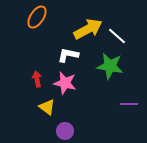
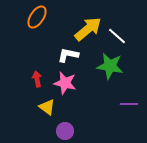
yellow arrow: rotated 12 degrees counterclockwise
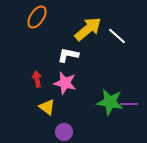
green star: moved 36 px down
purple circle: moved 1 px left, 1 px down
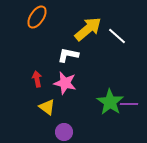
green star: rotated 24 degrees clockwise
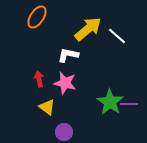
red arrow: moved 2 px right
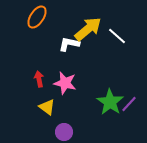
white L-shape: moved 1 px right, 11 px up
purple line: rotated 48 degrees counterclockwise
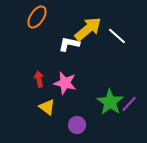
purple circle: moved 13 px right, 7 px up
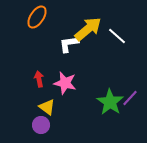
white L-shape: rotated 20 degrees counterclockwise
purple line: moved 1 px right, 6 px up
purple circle: moved 36 px left
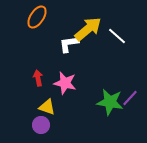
red arrow: moved 1 px left, 1 px up
green star: rotated 24 degrees counterclockwise
yellow triangle: rotated 18 degrees counterclockwise
